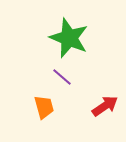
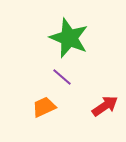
orange trapezoid: rotated 100 degrees counterclockwise
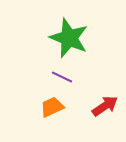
purple line: rotated 15 degrees counterclockwise
orange trapezoid: moved 8 px right
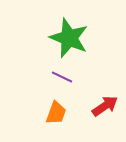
orange trapezoid: moved 4 px right, 6 px down; rotated 135 degrees clockwise
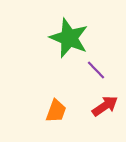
purple line: moved 34 px right, 7 px up; rotated 20 degrees clockwise
orange trapezoid: moved 2 px up
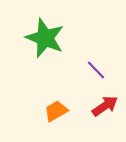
green star: moved 24 px left
orange trapezoid: rotated 140 degrees counterclockwise
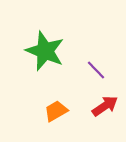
green star: moved 13 px down
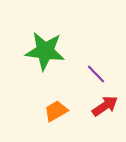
green star: rotated 15 degrees counterclockwise
purple line: moved 4 px down
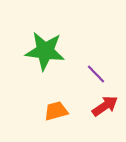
orange trapezoid: rotated 15 degrees clockwise
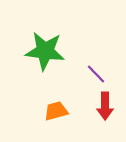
red arrow: rotated 124 degrees clockwise
